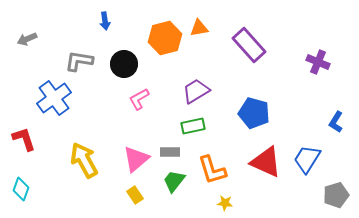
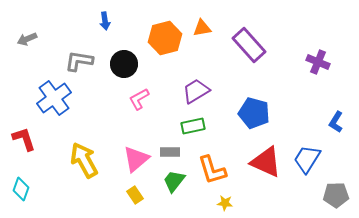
orange triangle: moved 3 px right
gray pentagon: rotated 15 degrees clockwise
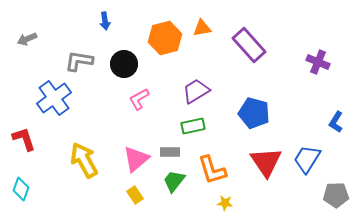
red triangle: rotated 32 degrees clockwise
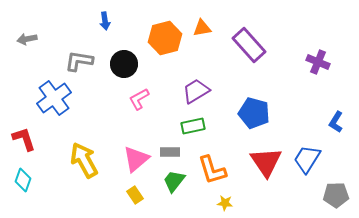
gray arrow: rotated 12 degrees clockwise
cyan diamond: moved 2 px right, 9 px up
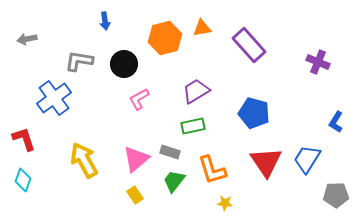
gray rectangle: rotated 18 degrees clockwise
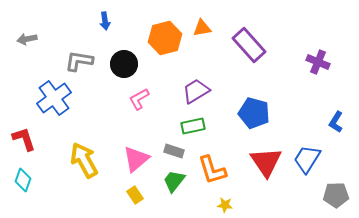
gray rectangle: moved 4 px right, 1 px up
yellow star: moved 2 px down
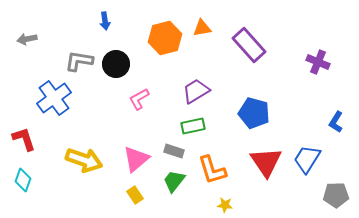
black circle: moved 8 px left
yellow arrow: rotated 138 degrees clockwise
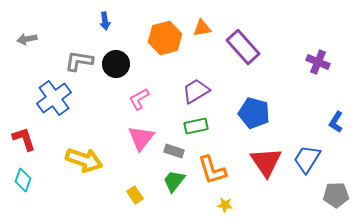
purple rectangle: moved 6 px left, 2 px down
green rectangle: moved 3 px right
pink triangle: moved 5 px right, 21 px up; rotated 12 degrees counterclockwise
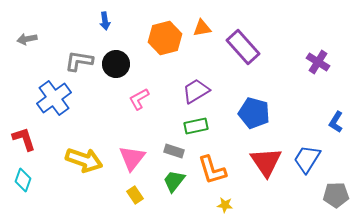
purple cross: rotated 10 degrees clockwise
pink triangle: moved 9 px left, 20 px down
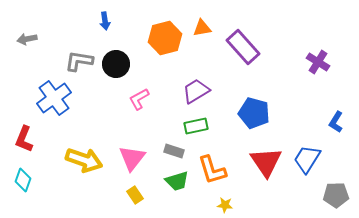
red L-shape: rotated 140 degrees counterclockwise
green trapezoid: moved 3 px right; rotated 145 degrees counterclockwise
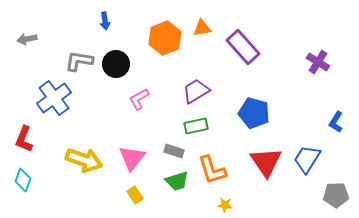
orange hexagon: rotated 8 degrees counterclockwise
